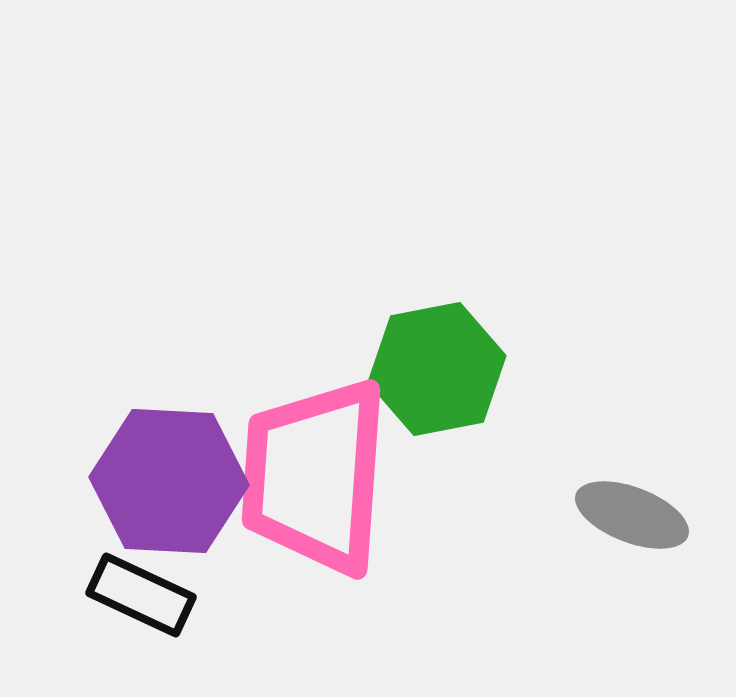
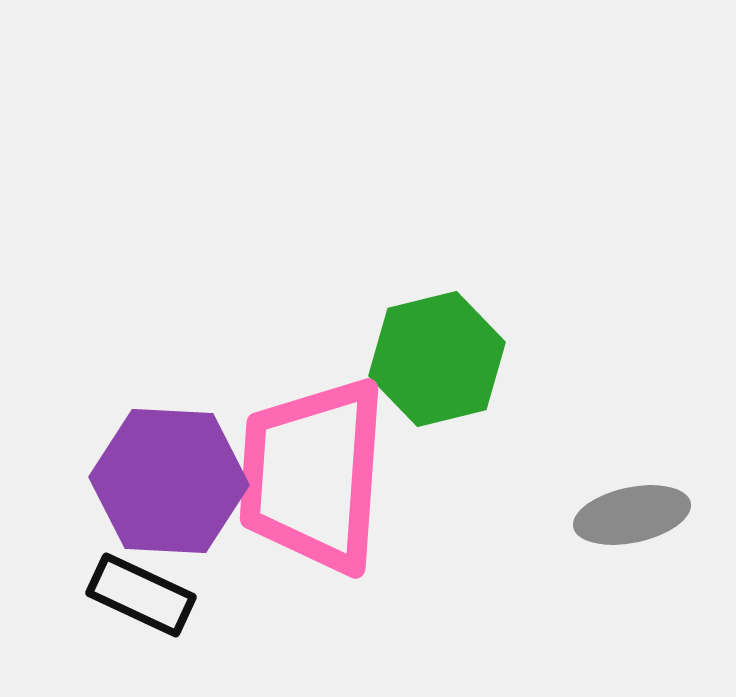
green hexagon: moved 10 px up; rotated 3 degrees counterclockwise
pink trapezoid: moved 2 px left, 1 px up
gray ellipse: rotated 33 degrees counterclockwise
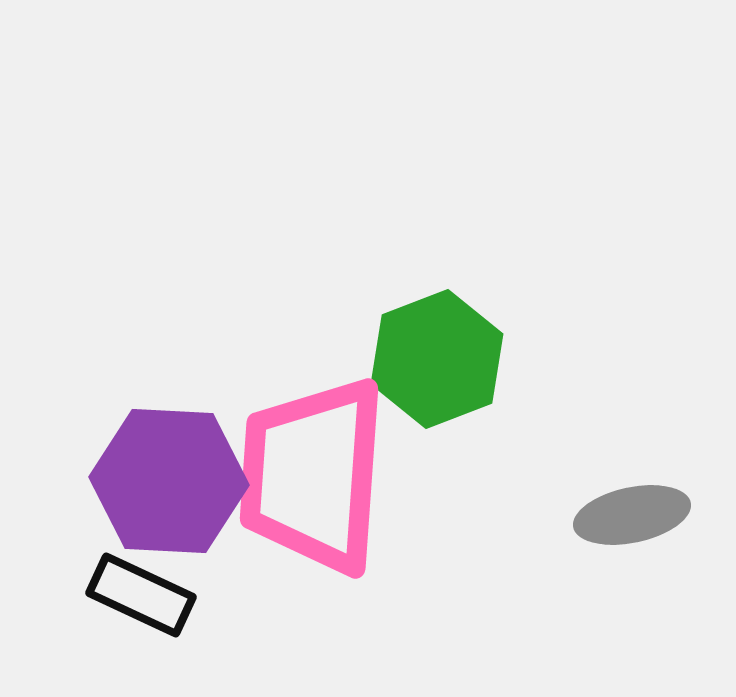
green hexagon: rotated 7 degrees counterclockwise
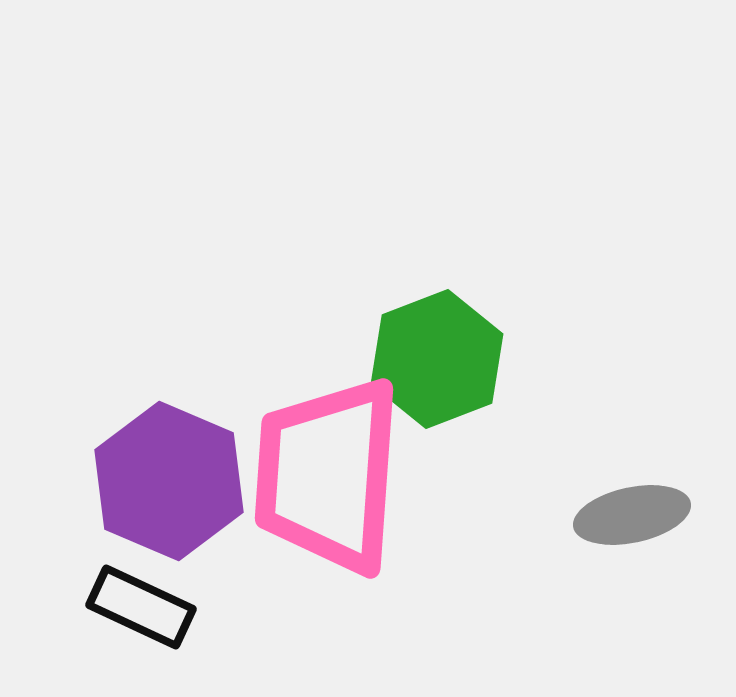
pink trapezoid: moved 15 px right
purple hexagon: rotated 20 degrees clockwise
black rectangle: moved 12 px down
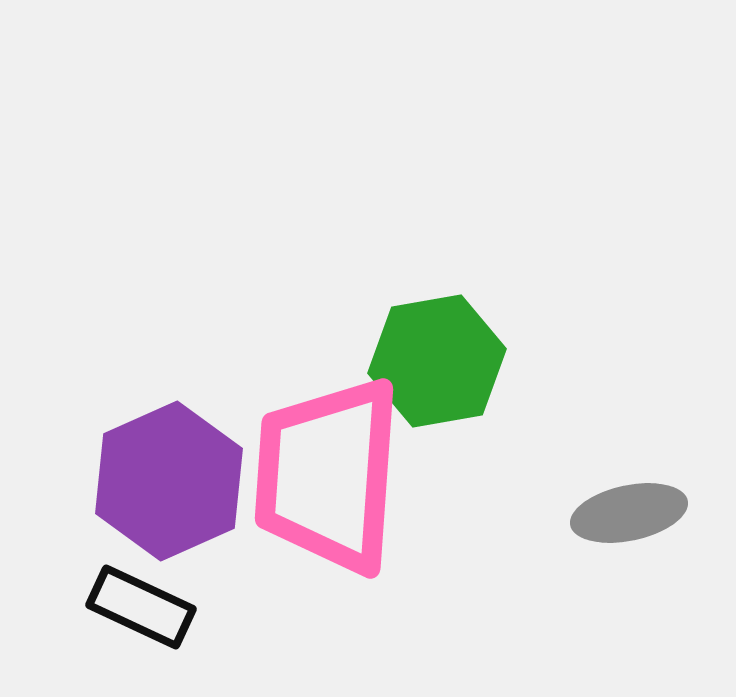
green hexagon: moved 2 px down; rotated 11 degrees clockwise
purple hexagon: rotated 13 degrees clockwise
gray ellipse: moved 3 px left, 2 px up
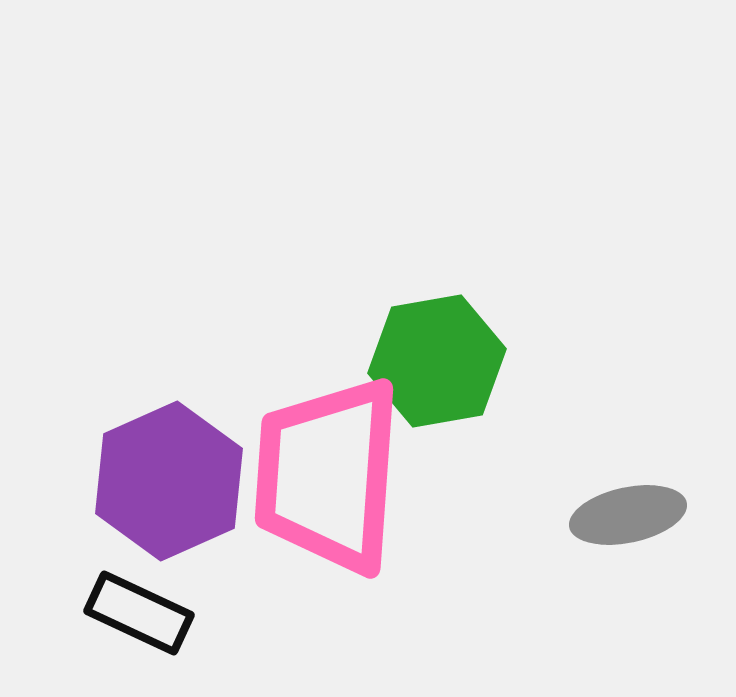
gray ellipse: moved 1 px left, 2 px down
black rectangle: moved 2 px left, 6 px down
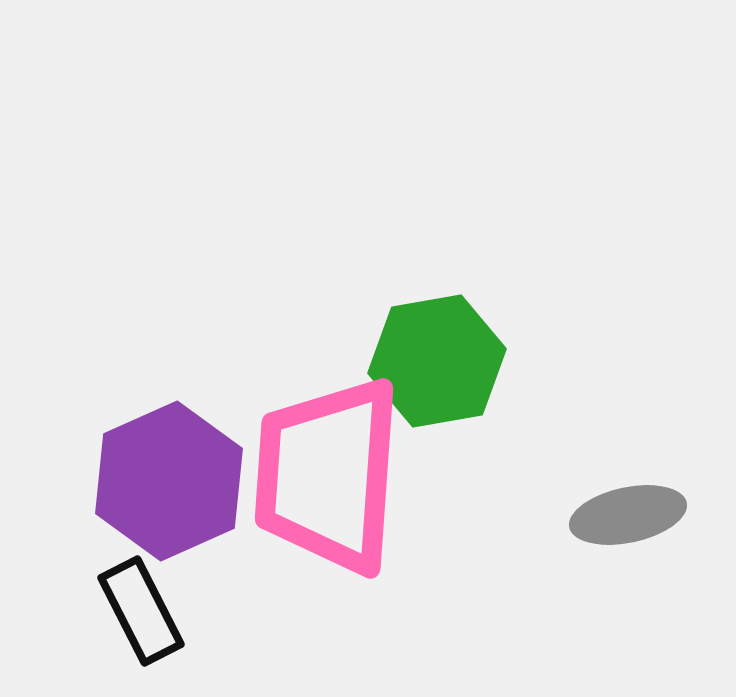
black rectangle: moved 2 px right, 2 px up; rotated 38 degrees clockwise
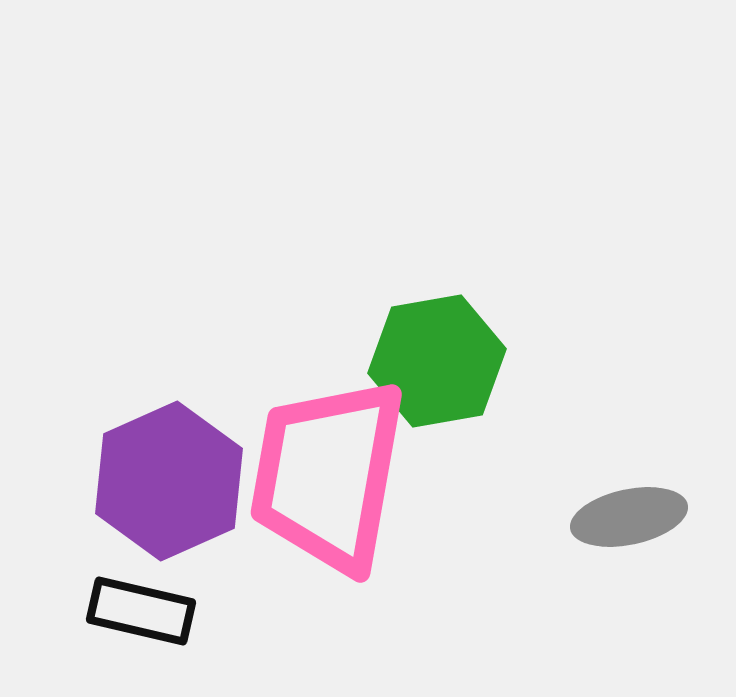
pink trapezoid: rotated 6 degrees clockwise
gray ellipse: moved 1 px right, 2 px down
black rectangle: rotated 50 degrees counterclockwise
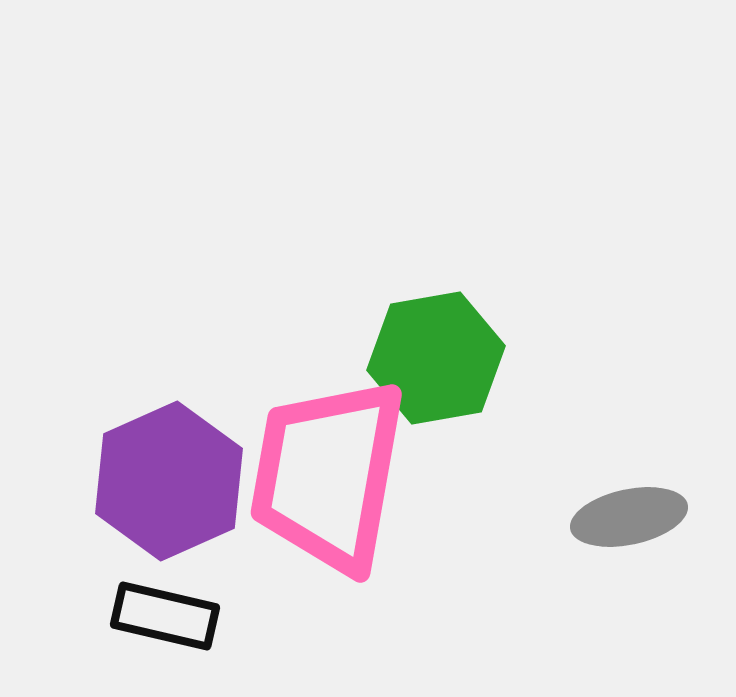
green hexagon: moved 1 px left, 3 px up
black rectangle: moved 24 px right, 5 px down
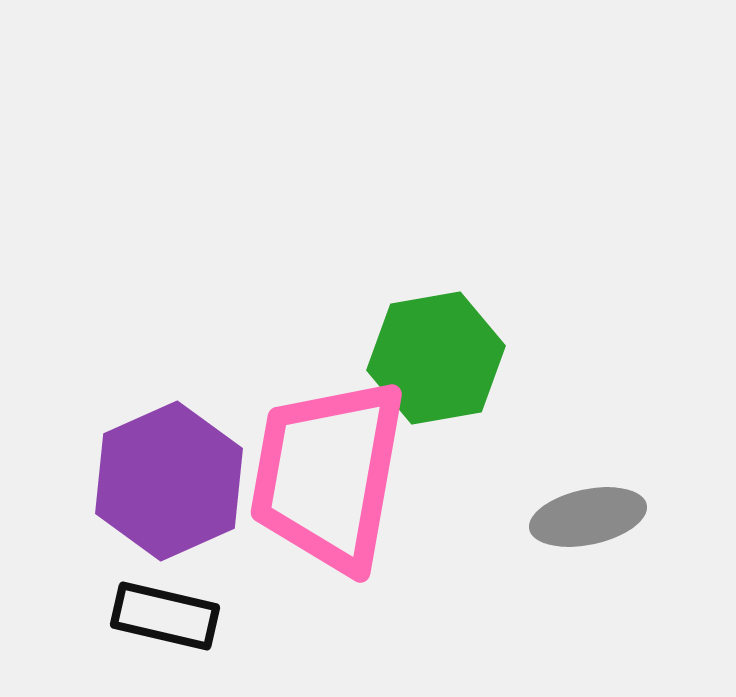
gray ellipse: moved 41 px left
